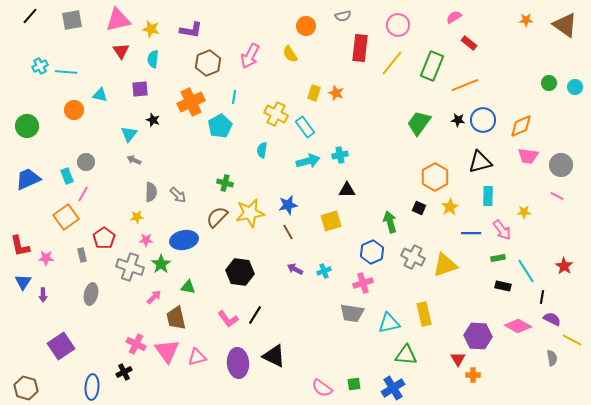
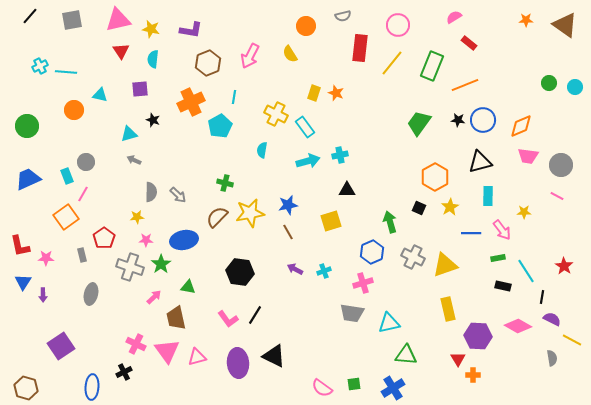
cyan triangle at (129, 134): rotated 36 degrees clockwise
yellow rectangle at (424, 314): moved 24 px right, 5 px up
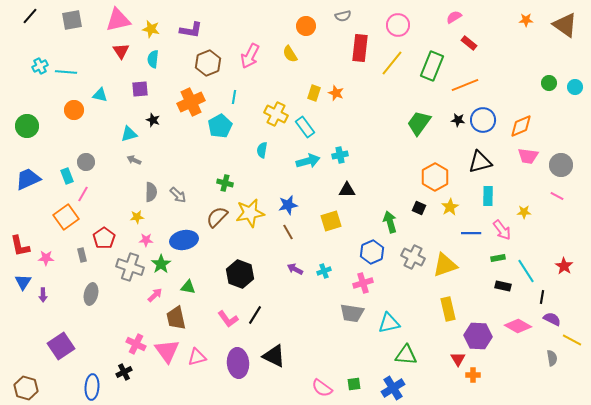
black hexagon at (240, 272): moved 2 px down; rotated 12 degrees clockwise
pink arrow at (154, 297): moved 1 px right, 2 px up
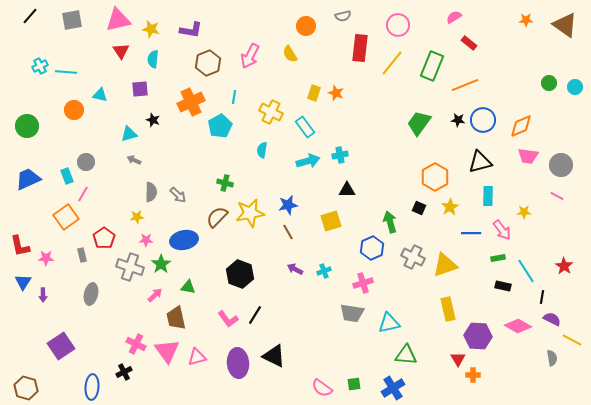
yellow cross at (276, 114): moved 5 px left, 2 px up
blue hexagon at (372, 252): moved 4 px up
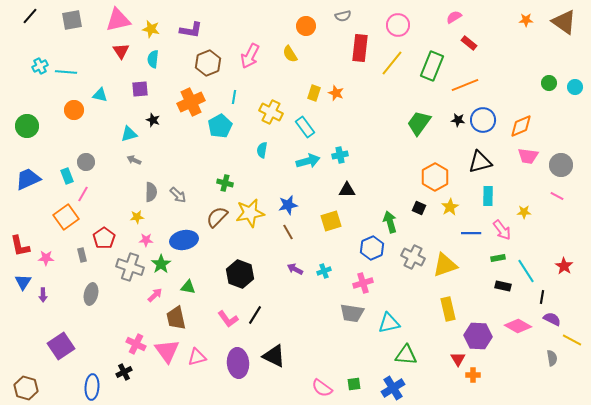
brown triangle at (565, 25): moved 1 px left, 3 px up
